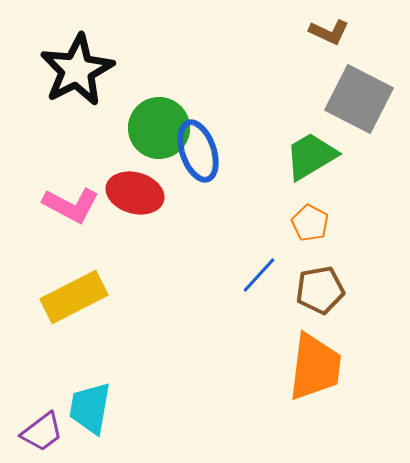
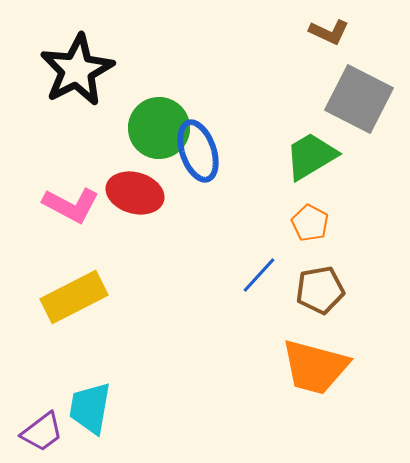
orange trapezoid: rotated 98 degrees clockwise
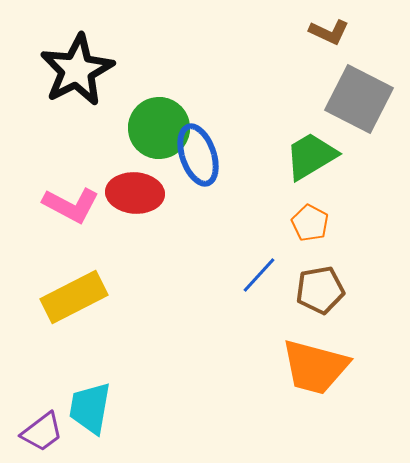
blue ellipse: moved 4 px down
red ellipse: rotated 12 degrees counterclockwise
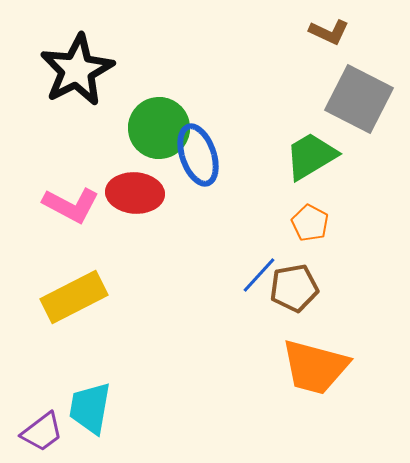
brown pentagon: moved 26 px left, 2 px up
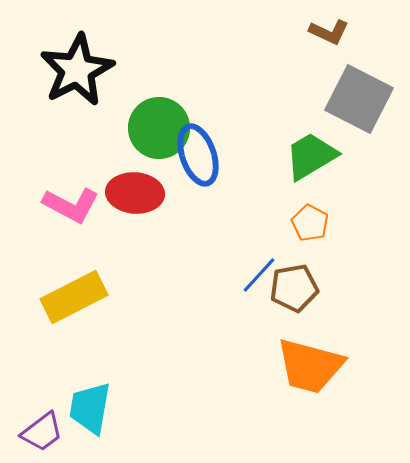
orange trapezoid: moved 5 px left, 1 px up
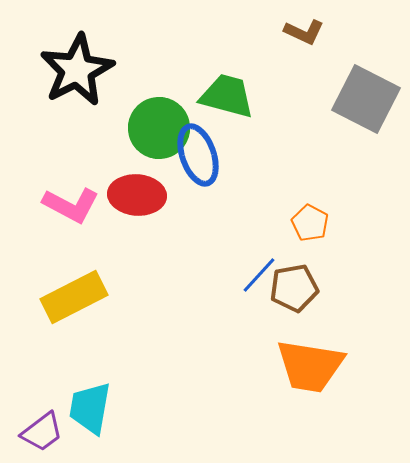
brown L-shape: moved 25 px left
gray square: moved 7 px right
green trapezoid: moved 84 px left, 60 px up; rotated 46 degrees clockwise
red ellipse: moved 2 px right, 2 px down
orange trapezoid: rotated 6 degrees counterclockwise
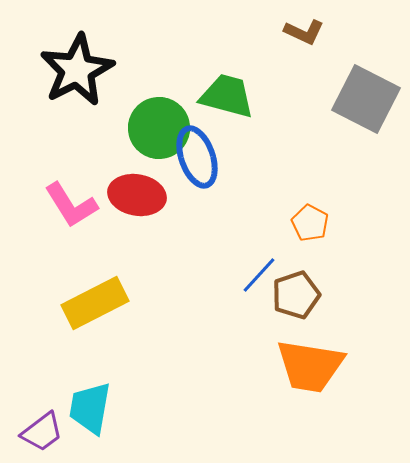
blue ellipse: moved 1 px left, 2 px down
red ellipse: rotated 6 degrees clockwise
pink L-shape: rotated 30 degrees clockwise
brown pentagon: moved 2 px right, 7 px down; rotated 9 degrees counterclockwise
yellow rectangle: moved 21 px right, 6 px down
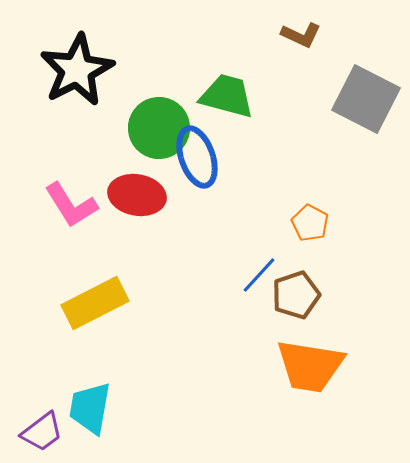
brown L-shape: moved 3 px left, 3 px down
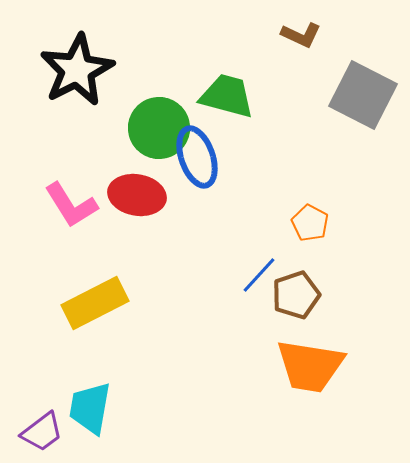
gray square: moved 3 px left, 4 px up
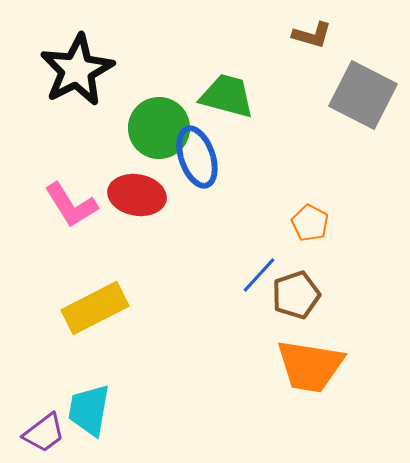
brown L-shape: moved 11 px right; rotated 9 degrees counterclockwise
yellow rectangle: moved 5 px down
cyan trapezoid: moved 1 px left, 2 px down
purple trapezoid: moved 2 px right, 1 px down
